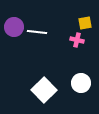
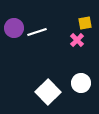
purple circle: moved 1 px down
white line: rotated 24 degrees counterclockwise
pink cross: rotated 32 degrees clockwise
white square: moved 4 px right, 2 px down
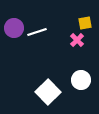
white circle: moved 3 px up
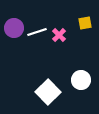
pink cross: moved 18 px left, 5 px up
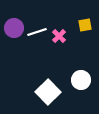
yellow square: moved 2 px down
pink cross: moved 1 px down
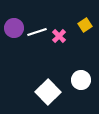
yellow square: rotated 24 degrees counterclockwise
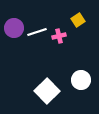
yellow square: moved 7 px left, 5 px up
pink cross: rotated 32 degrees clockwise
white square: moved 1 px left, 1 px up
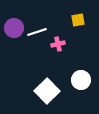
yellow square: rotated 24 degrees clockwise
pink cross: moved 1 px left, 8 px down
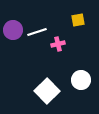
purple circle: moved 1 px left, 2 px down
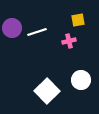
purple circle: moved 1 px left, 2 px up
pink cross: moved 11 px right, 3 px up
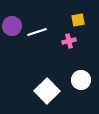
purple circle: moved 2 px up
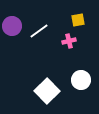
white line: moved 2 px right, 1 px up; rotated 18 degrees counterclockwise
